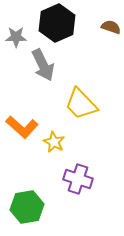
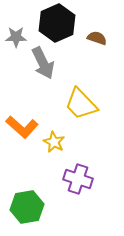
brown semicircle: moved 14 px left, 11 px down
gray arrow: moved 2 px up
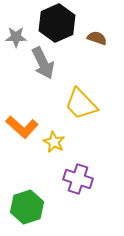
green hexagon: rotated 8 degrees counterclockwise
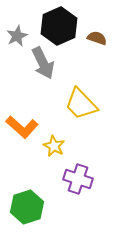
black hexagon: moved 2 px right, 3 px down
gray star: moved 1 px right, 1 px up; rotated 25 degrees counterclockwise
yellow star: moved 4 px down
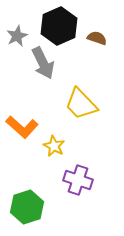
purple cross: moved 1 px down
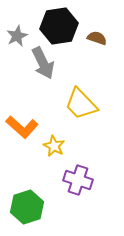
black hexagon: rotated 15 degrees clockwise
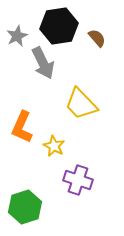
brown semicircle: rotated 30 degrees clockwise
orange L-shape: rotated 72 degrees clockwise
green hexagon: moved 2 px left
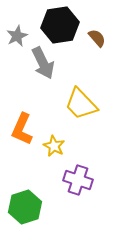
black hexagon: moved 1 px right, 1 px up
orange L-shape: moved 2 px down
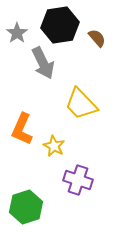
gray star: moved 3 px up; rotated 10 degrees counterclockwise
green hexagon: moved 1 px right
